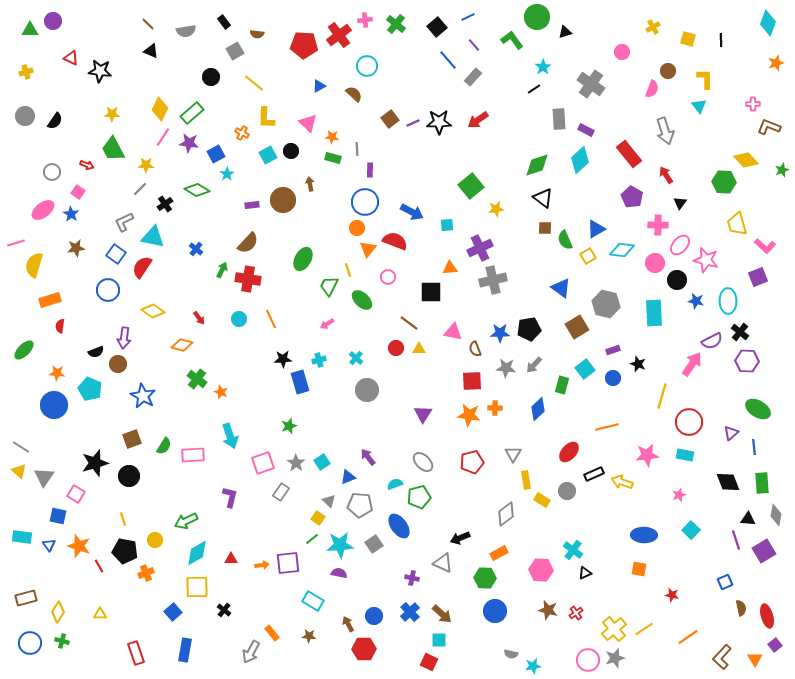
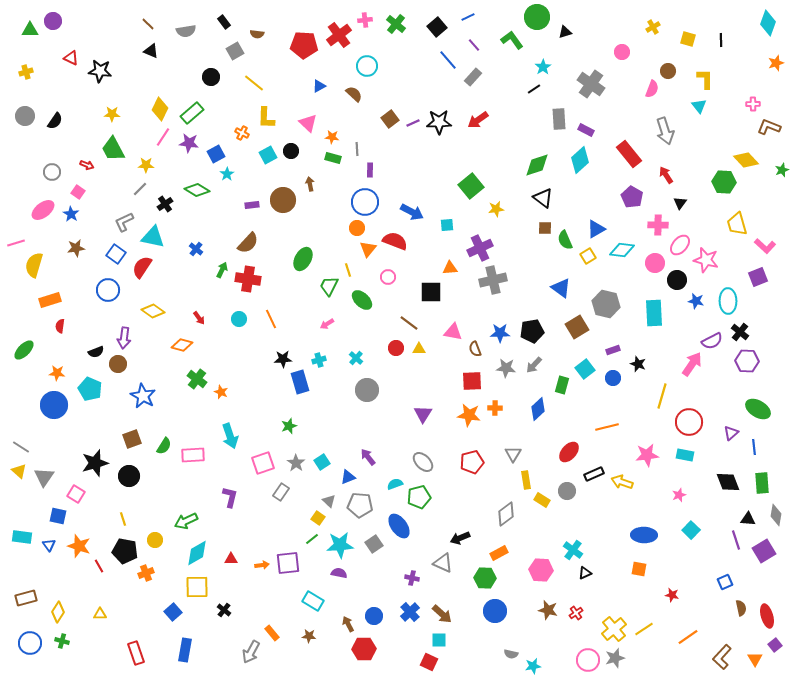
black pentagon at (529, 329): moved 3 px right, 2 px down
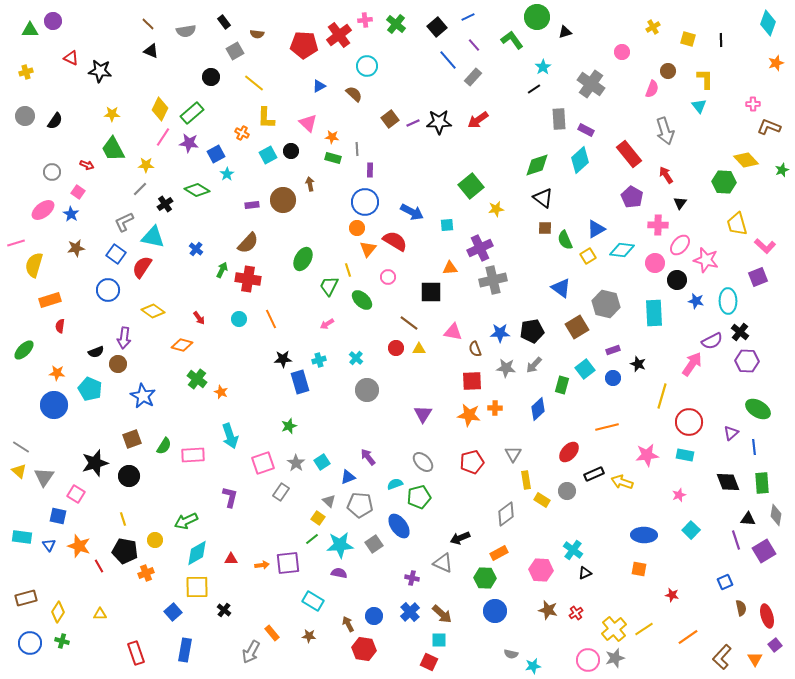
red semicircle at (395, 241): rotated 10 degrees clockwise
red hexagon at (364, 649): rotated 10 degrees clockwise
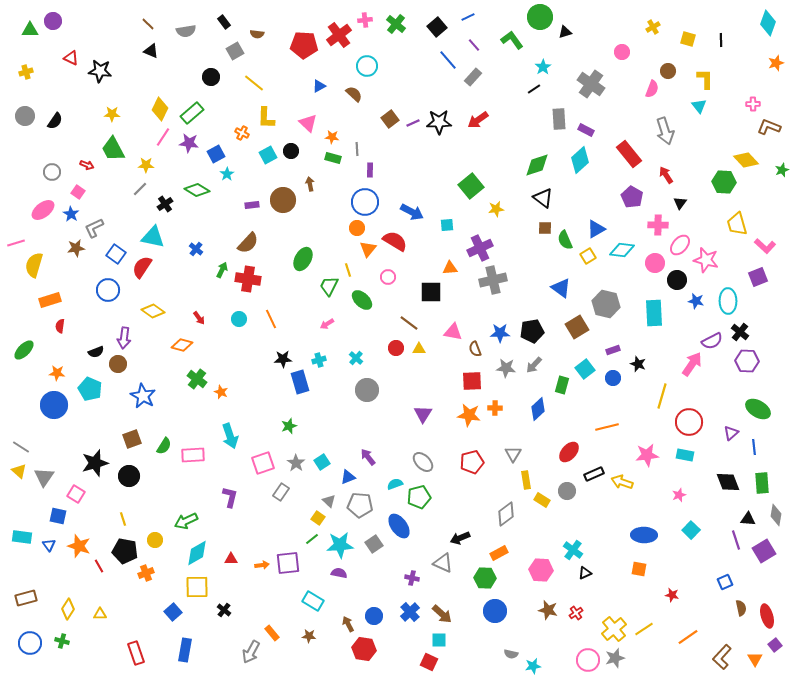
green circle at (537, 17): moved 3 px right
gray L-shape at (124, 222): moved 30 px left, 6 px down
yellow diamond at (58, 612): moved 10 px right, 3 px up
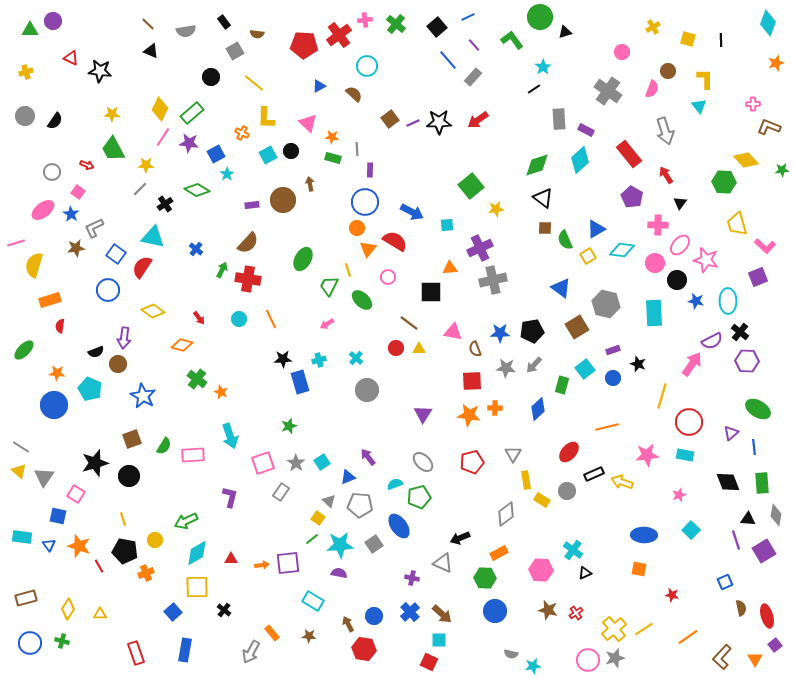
gray cross at (591, 84): moved 17 px right, 7 px down
green star at (782, 170): rotated 16 degrees clockwise
